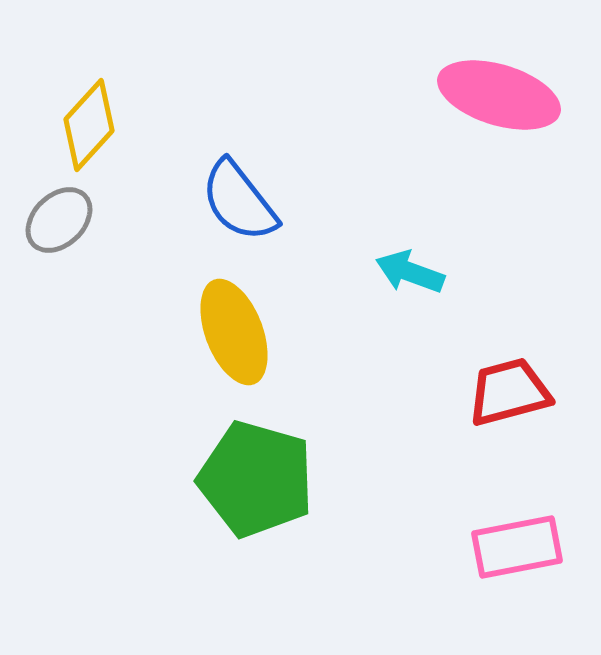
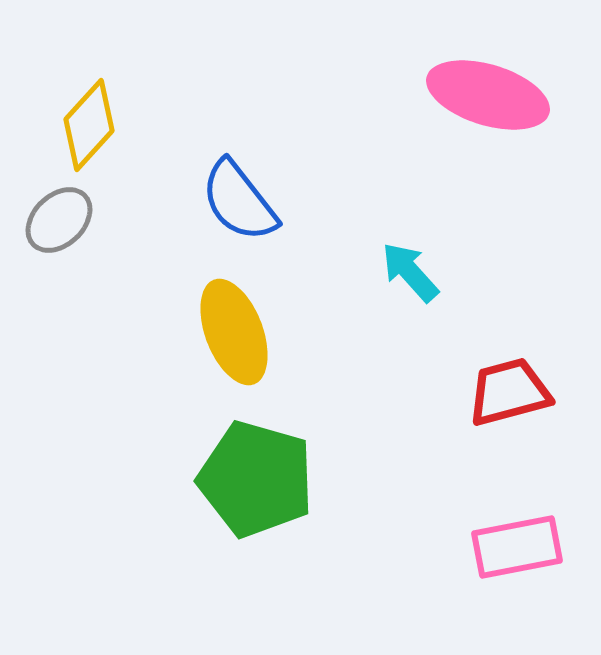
pink ellipse: moved 11 px left
cyan arrow: rotated 28 degrees clockwise
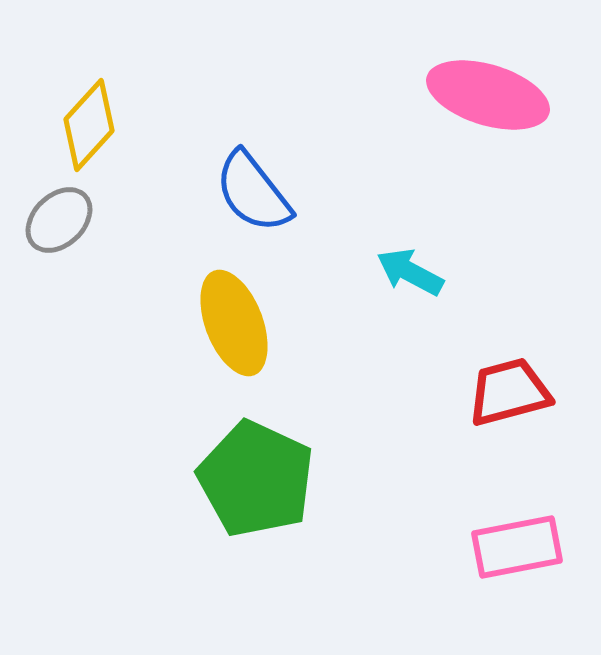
blue semicircle: moved 14 px right, 9 px up
cyan arrow: rotated 20 degrees counterclockwise
yellow ellipse: moved 9 px up
green pentagon: rotated 9 degrees clockwise
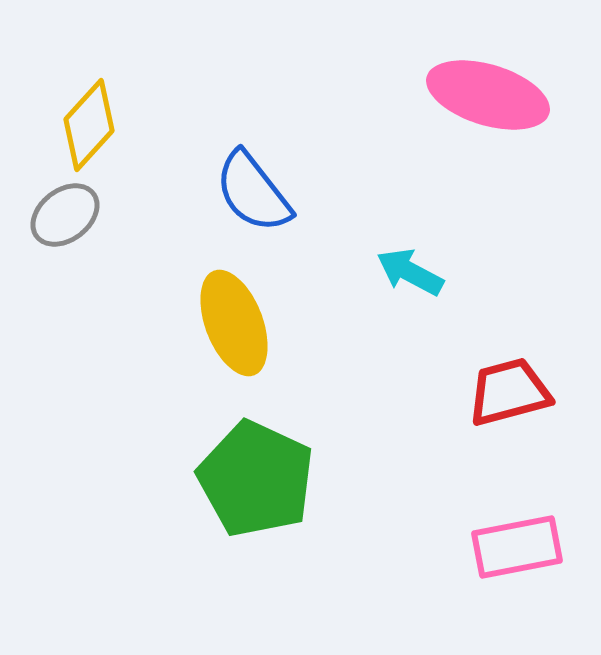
gray ellipse: moved 6 px right, 5 px up; rotated 6 degrees clockwise
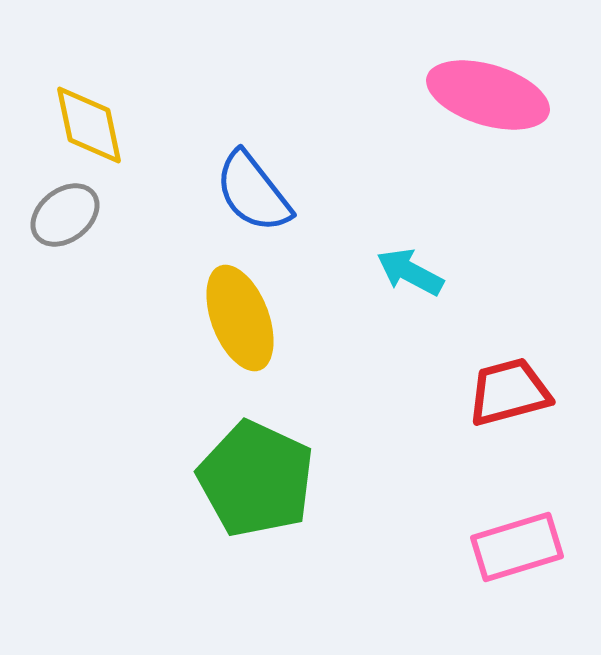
yellow diamond: rotated 54 degrees counterclockwise
yellow ellipse: moved 6 px right, 5 px up
pink rectangle: rotated 6 degrees counterclockwise
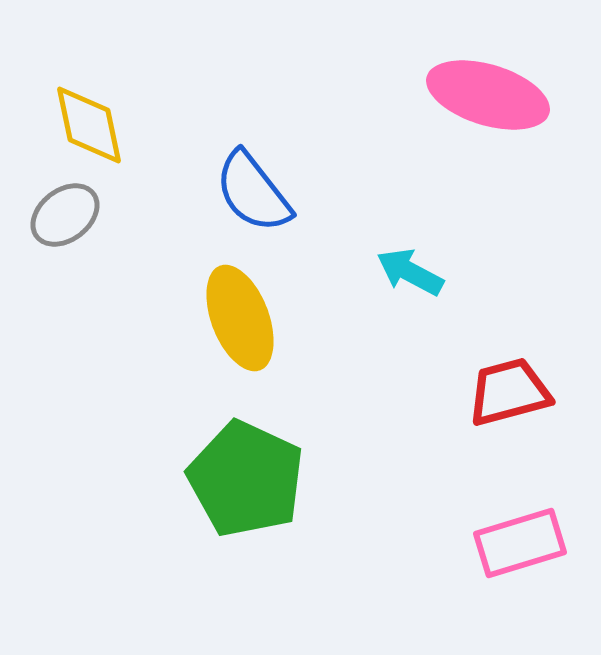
green pentagon: moved 10 px left
pink rectangle: moved 3 px right, 4 px up
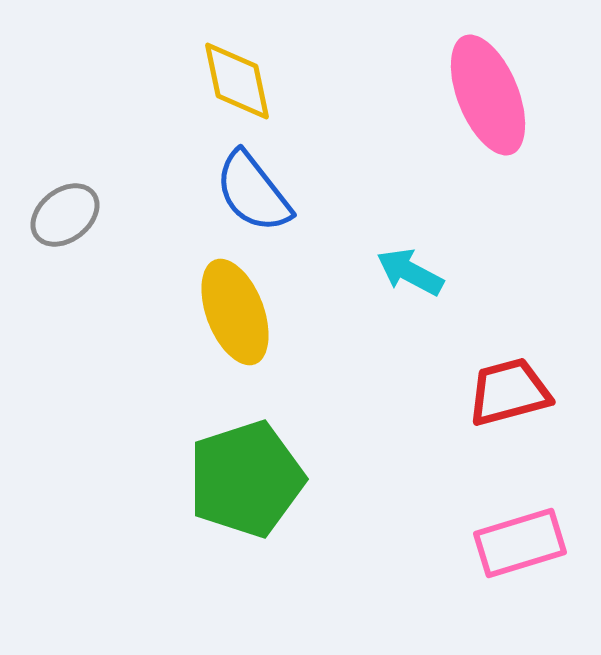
pink ellipse: rotated 51 degrees clockwise
yellow diamond: moved 148 px right, 44 px up
yellow ellipse: moved 5 px left, 6 px up
green pentagon: rotated 29 degrees clockwise
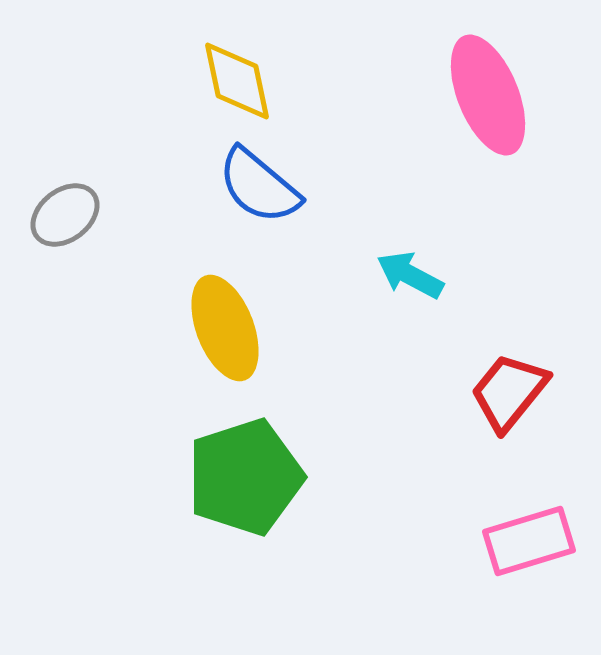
blue semicircle: moved 6 px right, 6 px up; rotated 12 degrees counterclockwise
cyan arrow: moved 3 px down
yellow ellipse: moved 10 px left, 16 px down
red trapezoid: rotated 36 degrees counterclockwise
green pentagon: moved 1 px left, 2 px up
pink rectangle: moved 9 px right, 2 px up
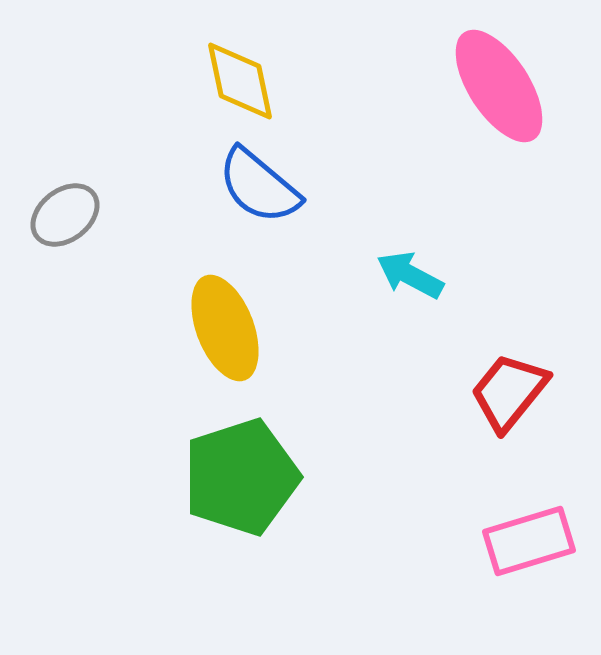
yellow diamond: moved 3 px right
pink ellipse: moved 11 px right, 9 px up; rotated 11 degrees counterclockwise
green pentagon: moved 4 px left
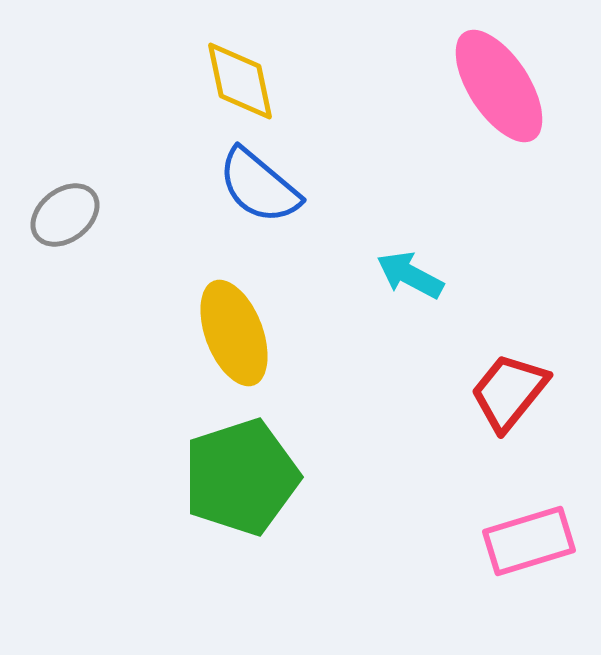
yellow ellipse: moved 9 px right, 5 px down
